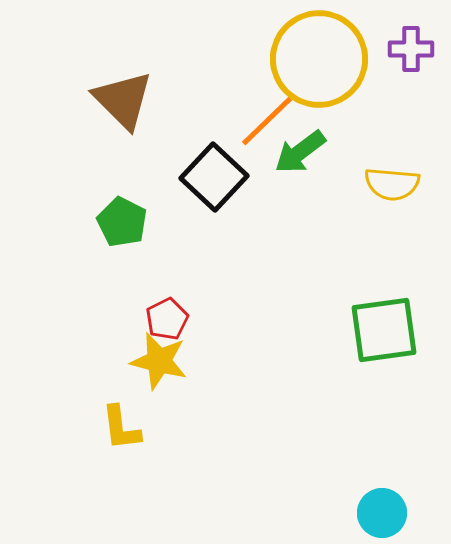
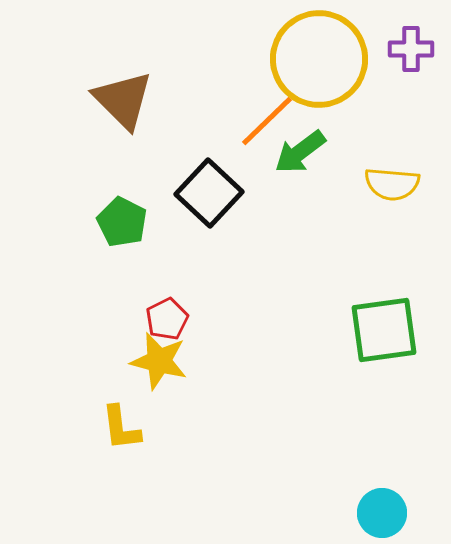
black square: moved 5 px left, 16 px down
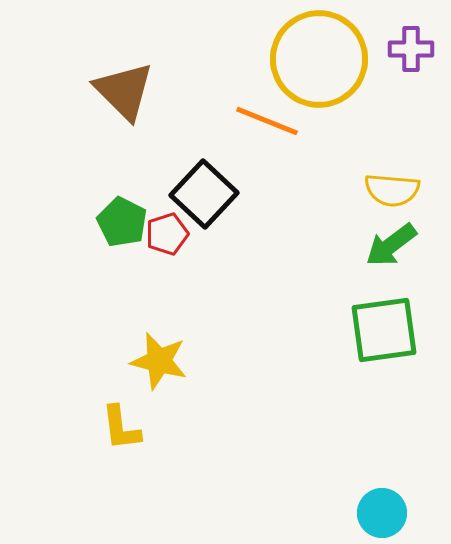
brown triangle: moved 1 px right, 9 px up
orange line: rotated 66 degrees clockwise
green arrow: moved 91 px right, 93 px down
yellow semicircle: moved 6 px down
black square: moved 5 px left, 1 px down
red pentagon: moved 85 px up; rotated 9 degrees clockwise
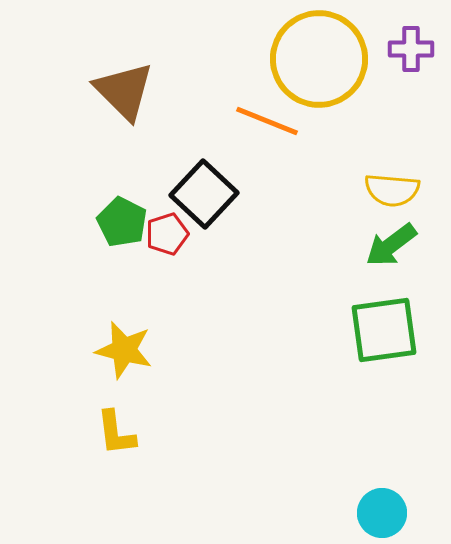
yellow star: moved 35 px left, 11 px up
yellow L-shape: moved 5 px left, 5 px down
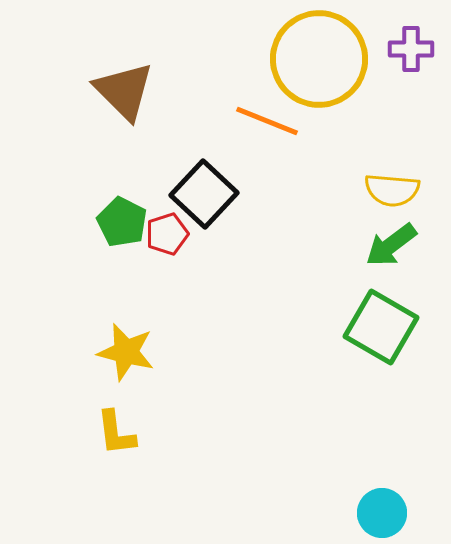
green square: moved 3 px left, 3 px up; rotated 38 degrees clockwise
yellow star: moved 2 px right, 2 px down
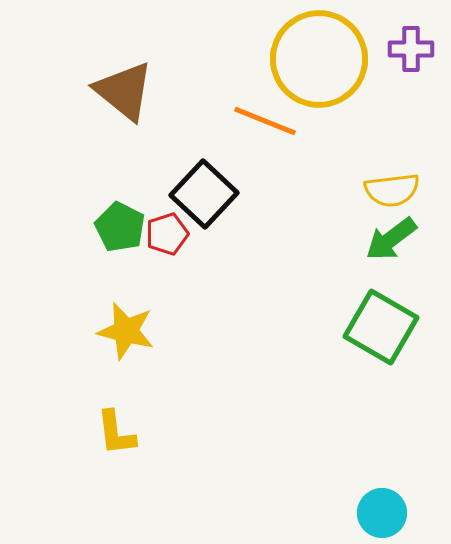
brown triangle: rotated 6 degrees counterclockwise
orange line: moved 2 px left
yellow semicircle: rotated 12 degrees counterclockwise
green pentagon: moved 2 px left, 5 px down
green arrow: moved 6 px up
yellow star: moved 21 px up
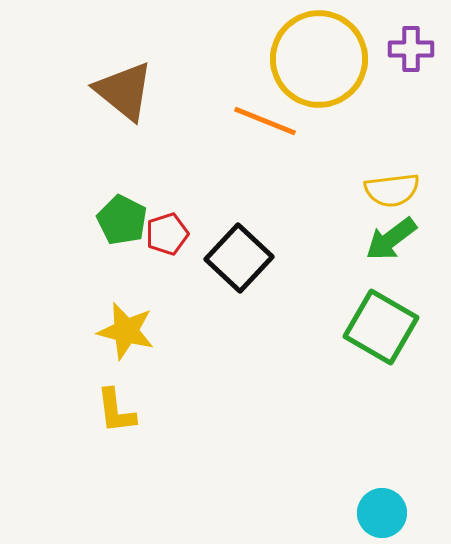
black square: moved 35 px right, 64 px down
green pentagon: moved 2 px right, 7 px up
yellow L-shape: moved 22 px up
